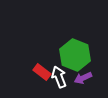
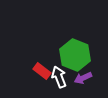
red rectangle: moved 1 px up
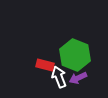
red rectangle: moved 3 px right, 6 px up; rotated 24 degrees counterclockwise
purple arrow: moved 5 px left
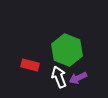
green hexagon: moved 8 px left, 5 px up
red rectangle: moved 15 px left
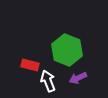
white arrow: moved 11 px left, 4 px down
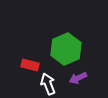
green hexagon: moved 1 px left, 1 px up; rotated 16 degrees clockwise
white arrow: moved 3 px down
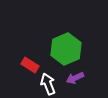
red rectangle: rotated 18 degrees clockwise
purple arrow: moved 3 px left
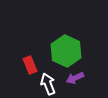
green hexagon: moved 2 px down; rotated 12 degrees counterclockwise
red rectangle: rotated 36 degrees clockwise
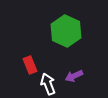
green hexagon: moved 20 px up
purple arrow: moved 1 px left, 2 px up
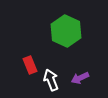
purple arrow: moved 6 px right, 2 px down
white arrow: moved 3 px right, 4 px up
